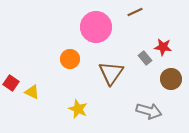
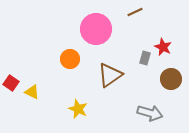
pink circle: moved 2 px down
red star: rotated 18 degrees clockwise
gray rectangle: rotated 56 degrees clockwise
brown triangle: moved 1 px left, 2 px down; rotated 20 degrees clockwise
gray arrow: moved 1 px right, 2 px down
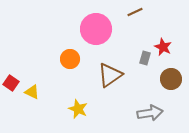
gray arrow: rotated 25 degrees counterclockwise
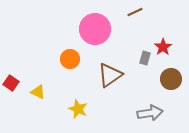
pink circle: moved 1 px left
red star: rotated 12 degrees clockwise
yellow triangle: moved 6 px right
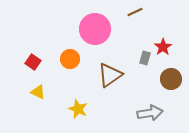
red square: moved 22 px right, 21 px up
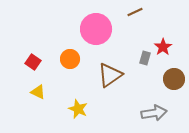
pink circle: moved 1 px right
brown circle: moved 3 px right
gray arrow: moved 4 px right
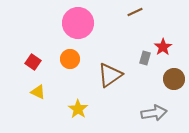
pink circle: moved 18 px left, 6 px up
yellow star: rotated 12 degrees clockwise
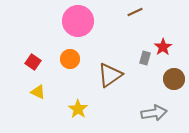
pink circle: moved 2 px up
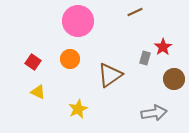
yellow star: rotated 12 degrees clockwise
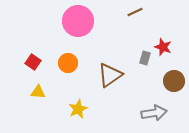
red star: rotated 18 degrees counterclockwise
orange circle: moved 2 px left, 4 px down
brown circle: moved 2 px down
yellow triangle: rotated 21 degrees counterclockwise
